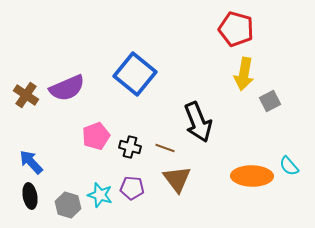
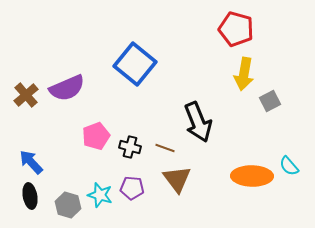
blue square: moved 10 px up
brown cross: rotated 15 degrees clockwise
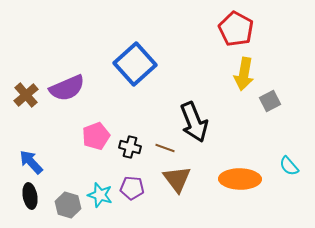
red pentagon: rotated 12 degrees clockwise
blue square: rotated 9 degrees clockwise
black arrow: moved 4 px left
orange ellipse: moved 12 px left, 3 px down
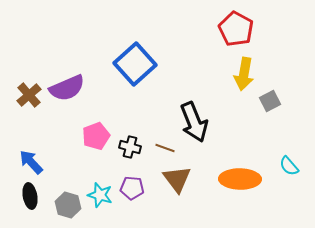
brown cross: moved 3 px right
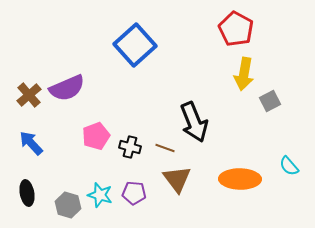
blue square: moved 19 px up
blue arrow: moved 19 px up
purple pentagon: moved 2 px right, 5 px down
black ellipse: moved 3 px left, 3 px up
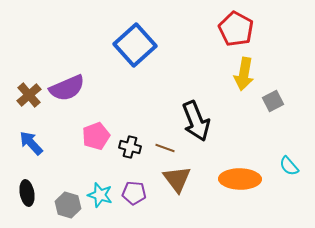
gray square: moved 3 px right
black arrow: moved 2 px right, 1 px up
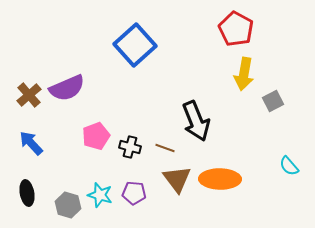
orange ellipse: moved 20 px left
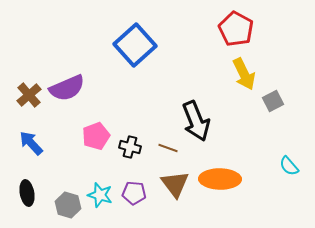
yellow arrow: rotated 36 degrees counterclockwise
brown line: moved 3 px right
brown triangle: moved 2 px left, 5 px down
